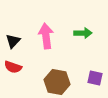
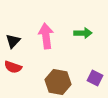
purple square: rotated 14 degrees clockwise
brown hexagon: moved 1 px right
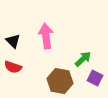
green arrow: moved 26 px down; rotated 42 degrees counterclockwise
black triangle: rotated 28 degrees counterclockwise
brown hexagon: moved 2 px right, 1 px up
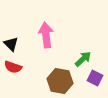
pink arrow: moved 1 px up
black triangle: moved 2 px left, 3 px down
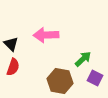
pink arrow: rotated 85 degrees counterclockwise
red semicircle: rotated 90 degrees counterclockwise
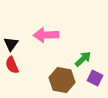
black triangle: rotated 21 degrees clockwise
red semicircle: moved 1 px left, 2 px up; rotated 138 degrees clockwise
brown hexagon: moved 2 px right, 1 px up
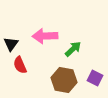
pink arrow: moved 1 px left, 1 px down
green arrow: moved 10 px left, 10 px up
red semicircle: moved 8 px right
brown hexagon: moved 2 px right
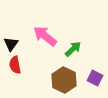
pink arrow: rotated 40 degrees clockwise
red semicircle: moved 5 px left; rotated 12 degrees clockwise
brown hexagon: rotated 15 degrees clockwise
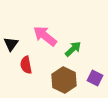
red semicircle: moved 11 px right
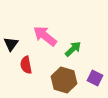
brown hexagon: rotated 10 degrees counterclockwise
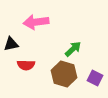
pink arrow: moved 9 px left, 14 px up; rotated 45 degrees counterclockwise
black triangle: rotated 42 degrees clockwise
red semicircle: rotated 78 degrees counterclockwise
brown hexagon: moved 6 px up
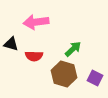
black triangle: rotated 28 degrees clockwise
red semicircle: moved 8 px right, 9 px up
